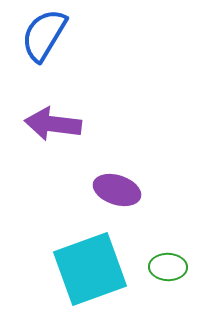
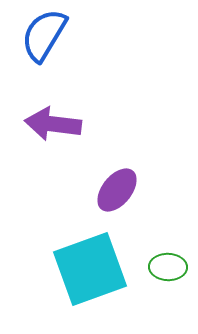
purple ellipse: rotated 69 degrees counterclockwise
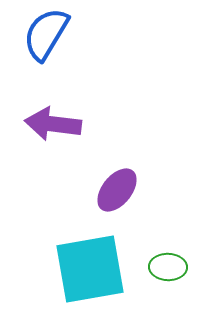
blue semicircle: moved 2 px right, 1 px up
cyan square: rotated 10 degrees clockwise
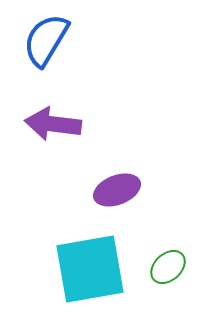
blue semicircle: moved 6 px down
purple ellipse: rotated 30 degrees clockwise
green ellipse: rotated 45 degrees counterclockwise
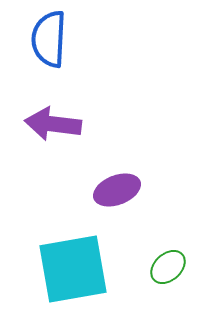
blue semicircle: moved 3 px right, 1 px up; rotated 28 degrees counterclockwise
cyan square: moved 17 px left
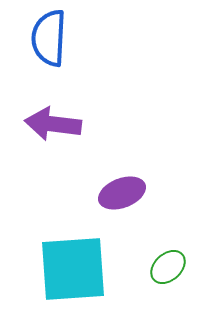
blue semicircle: moved 1 px up
purple ellipse: moved 5 px right, 3 px down
cyan square: rotated 6 degrees clockwise
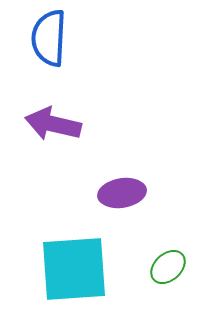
purple arrow: rotated 6 degrees clockwise
purple ellipse: rotated 12 degrees clockwise
cyan square: moved 1 px right
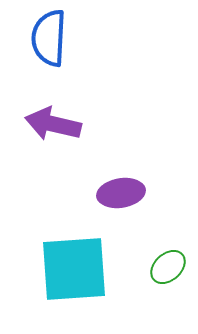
purple ellipse: moved 1 px left
